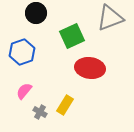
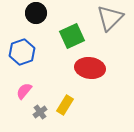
gray triangle: rotated 24 degrees counterclockwise
gray cross: rotated 24 degrees clockwise
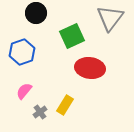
gray triangle: rotated 8 degrees counterclockwise
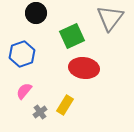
blue hexagon: moved 2 px down
red ellipse: moved 6 px left
